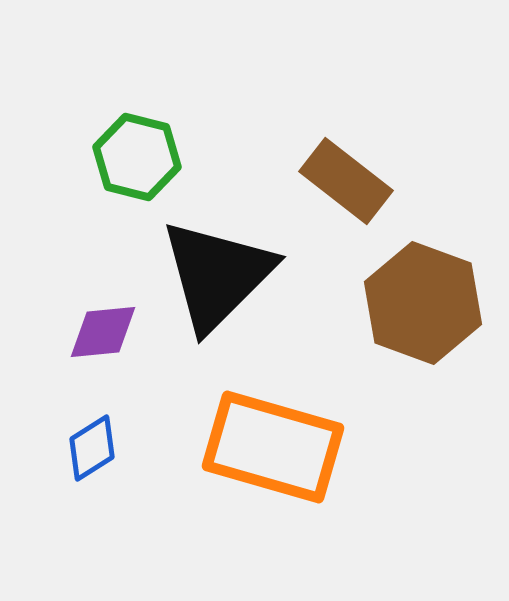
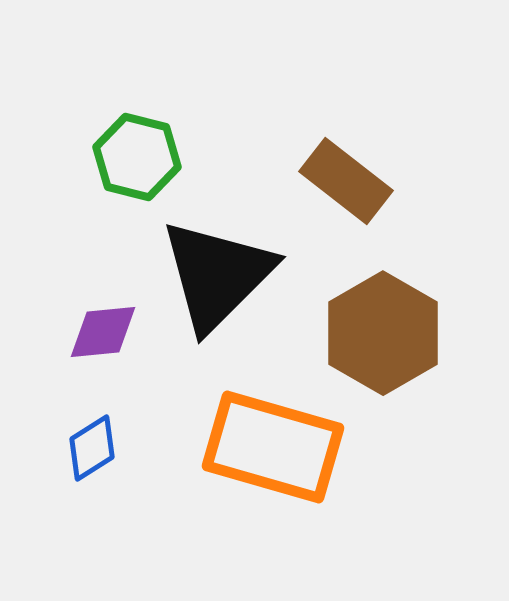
brown hexagon: moved 40 px left, 30 px down; rotated 10 degrees clockwise
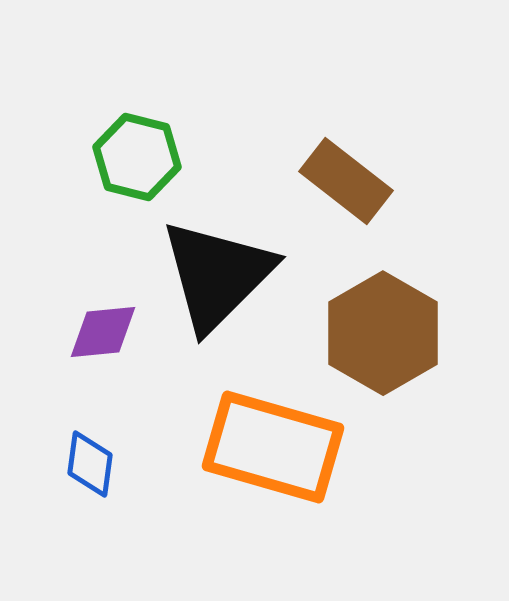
blue diamond: moved 2 px left, 16 px down; rotated 50 degrees counterclockwise
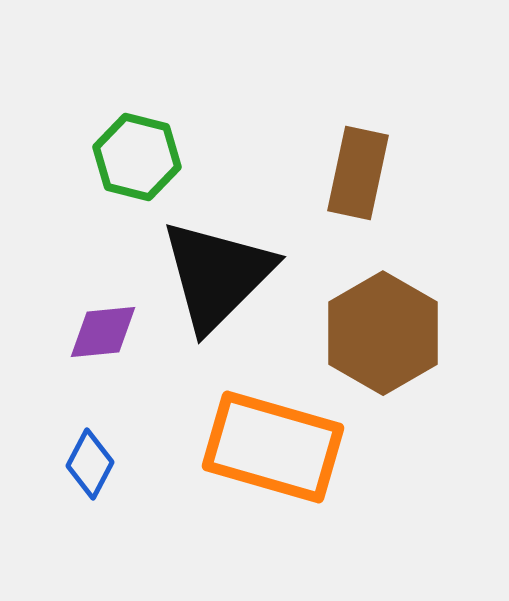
brown rectangle: moved 12 px right, 8 px up; rotated 64 degrees clockwise
blue diamond: rotated 20 degrees clockwise
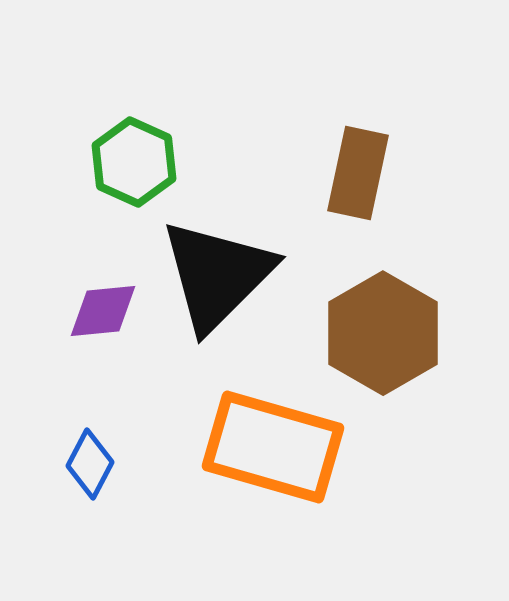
green hexagon: moved 3 px left, 5 px down; rotated 10 degrees clockwise
purple diamond: moved 21 px up
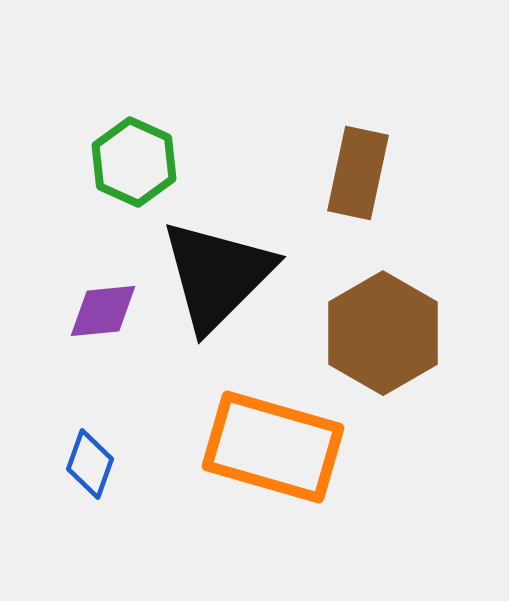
blue diamond: rotated 8 degrees counterclockwise
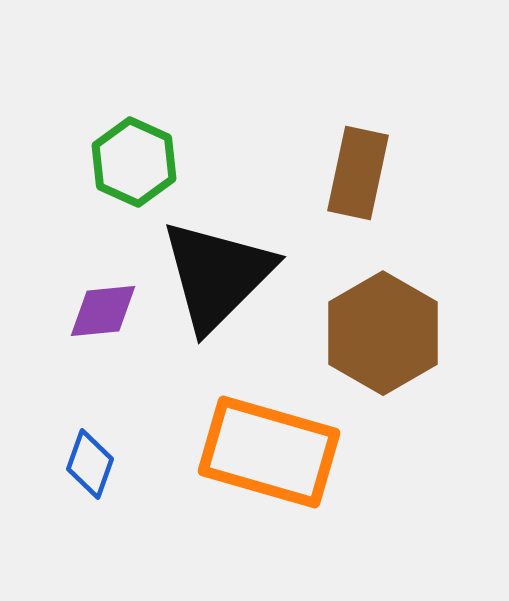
orange rectangle: moved 4 px left, 5 px down
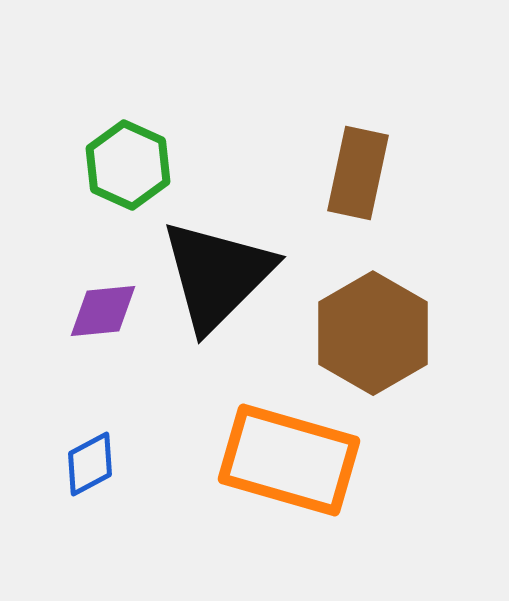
green hexagon: moved 6 px left, 3 px down
brown hexagon: moved 10 px left
orange rectangle: moved 20 px right, 8 px down
blue diamond: rotated 42 degrees clockwise
